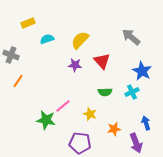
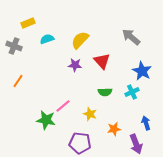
gray cross: moved 3 px right, 9 px up
purple arrow: moved 1 px down
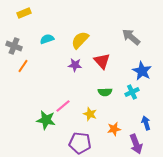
yellow rectangle: moved 4 px left, 10 px up
orange line: moved 5 px right, 15 px up
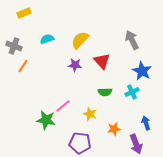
gray arrow: moved 1 px right, 3 px down; rotated 24 degrees clockwise
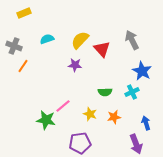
red triangle: moved 12 px up
orange star: moved 12 px up
purple pentagon: rotated 15 degrees counterclockwise
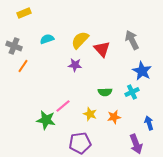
blue arrow: moved 3 px right
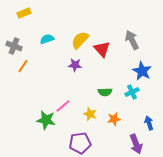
orange star: moved 2 px down
